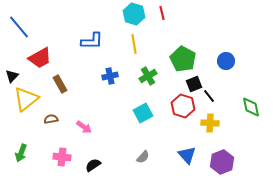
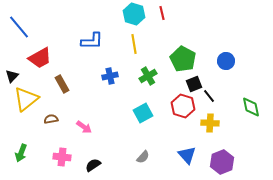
brown rectangle: moved 2 px right
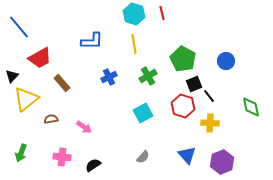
blue cross: moved 1 px left, 1 px down; rotated 14 degrees counterclockwise
brown rectangle: moved 1 px up; rotated 12 degrees counterclockwise
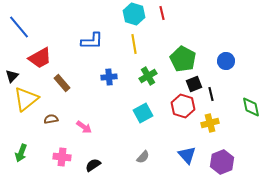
blue cross: rotated 21 degrees clockwise
black line: moved 2 px right, 2 px up; rotated 24 degrees clockwise
yellow cross: rotated 18 degrees counterclockwise
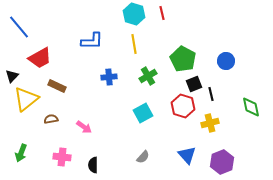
brown rectangle: moved 5 px left, 3 px down; rotated 24 degrees counterclockwise
black semicircle: rotated 56 degrees counterclockwise
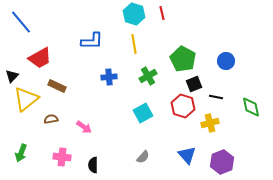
blue line: moved 2 px right, 5 px up
black line: moved 5 px right, 3 px down; rotated 64 degrees counterclockwise
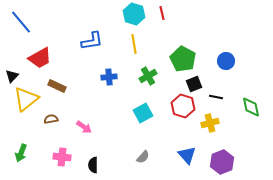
blue L-shape: rotated 10 degrees counterclockwise
